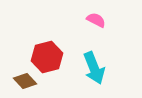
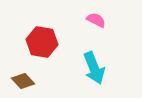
red hexagon: moved 5 px left, 15 px up; rotated 24 degrees clockwise
brown diamond: moved 2 px left
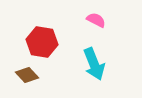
cyan arrow: moved 4 px up
brown diamond: moved 4 px right, 6 px up
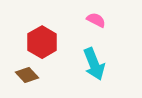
red hexagon: rotated 20 degrees clockwise
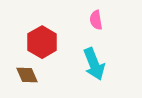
pink semicircle: rotated 126 degrees counterclockwise
brown diamond: rotated 20 degrees clockwise
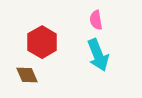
cyan arrow: moved 4 px right, 9 px up
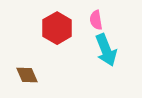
red hexagon: moved 15 px right, 14 px up
cyan arrow: moved 8 px right, 5 px up
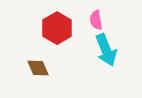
brown diamond: moved 11 px right, 7 px up
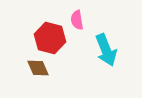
pink semicircle: moved 19 px left
red hexagon: moved 7 px left, 10 px down; rotated 16 degrees counterclockwise
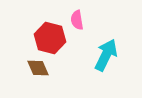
cyan arrow: moved 5 px down; rotated 132 degrees counterclockwise
